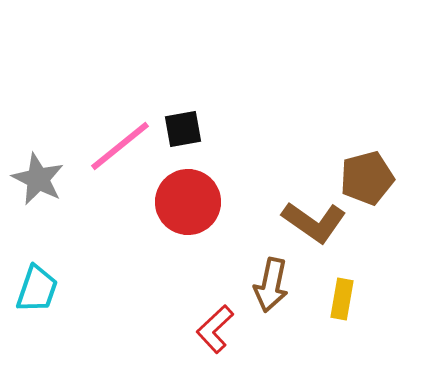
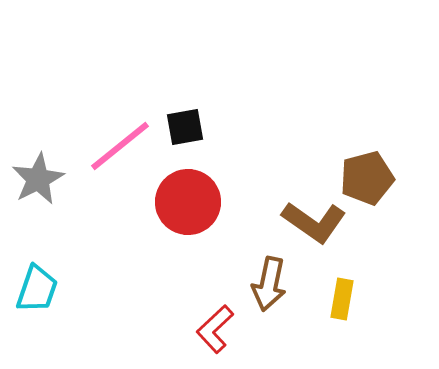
black square: moved 2 px right, 2 px up
gray star: rotated 18 degrees clockwise
brown arrow: moved 2 px left, 1 px up
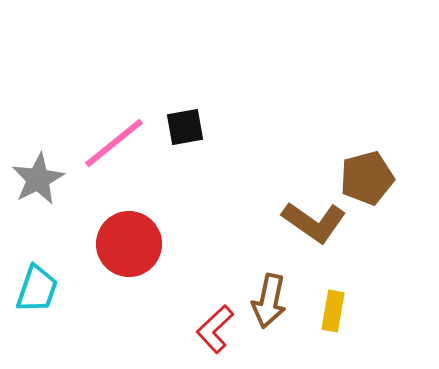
pink line: moved 6 px left, 3 px up
red circle: moved 59 px left, 42 px down
brown arrow: moved 17 px down
yellow rectangle: moved 9 px left, 12 px down
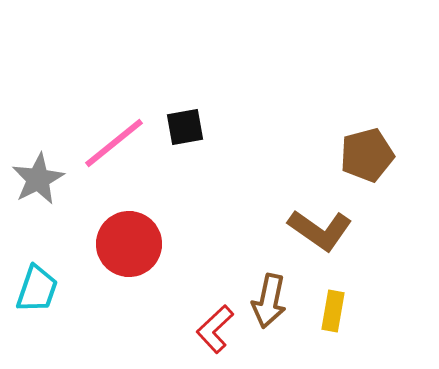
brown pentagon: moved 23 px up
brown L-shape: moved 6 px right, 8 px down
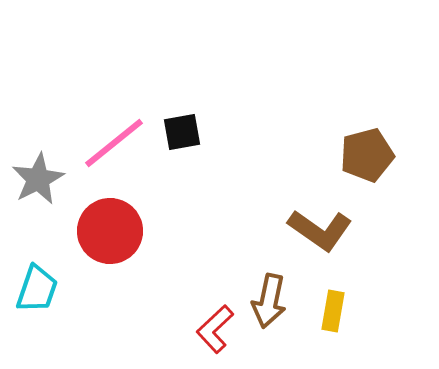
black square: moved 3 px left, 5 px down
red circle: moved 19 px left, 13 px up
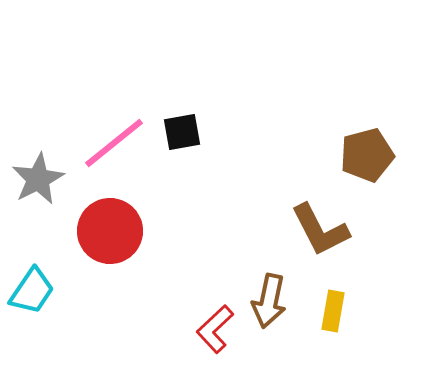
brown L-shape: rotated 28 degrees clockwise
cyan trapezoid: moved 5 px left, 2 px down; rotated 15 degrees clockwise
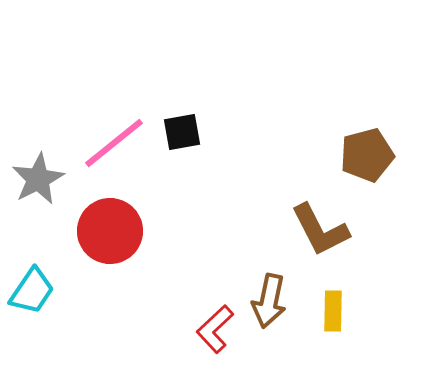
yellow rectangle: rotated 9 degrees counterclockwise
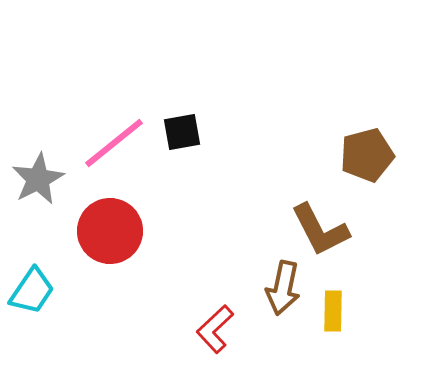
brown arrow: moved 14 px right, 13 px up
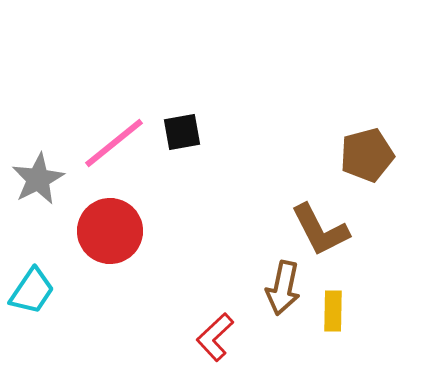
red L-shape: moved 8 px down
